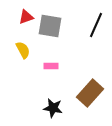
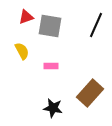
yellow semicircle: moved 1 px left, 1 px down
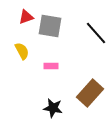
black line: moved 8 px down; rotated 65 degrees counterclockwise
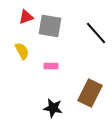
brown rectangle: rotated 16 degrees counterclockwise
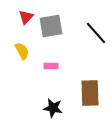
red triangle: rotated 28 degrees counterclockwise
gray square: moved 1 px right; rotated 20 degrees counterclockwise
brown rectangle: rotated 28 degrees counterclockwise
